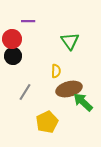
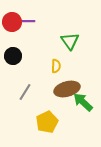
red circle: moved 17 px up
yellow semicircle: moved 5 px up
brown ellipse: moved 2 px left
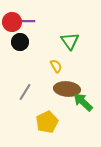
black circle: moved 7 px right, 14 px up
yellow semicircle: rotated 32 degrees counterclockwise
brown ellipse: rotated 20 degrees clockwise
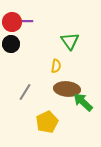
purple line: moved 2 px left
black circle: moved 9 px left, 2 px down
yellow semicircle: rotated 40 degrees clockwise
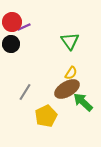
purple line: moved 2 px left, 6 px down; rotated 24 degrees counterclockwise
yellow semicircle: moved 15 px right, 7 px down; rotated 24 degrees clockwise
brown ellipse: rotated 35 degrees counterclockwise
yellow pentagon: moved 1 px left, 6 px up
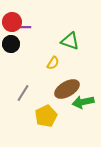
purple line: rotated 24 degrees clockwise
green triangle: rotated 36 degrees counterclockwise
yellow semicircle: moved 18 px left, 10 px up
gray line: moved 2 px left, 1 px down
green arrow: rotated 55 degrees counterclockwise
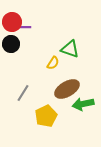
green triangle: moved 8 px down
green arrow: moved 2 px down
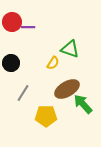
purple line: moved 4 px right
black circle: moved 19 px down
green arrow: rotated 60 degrees clockwise
yellow pentagon: rotated 25 degrees clockwise
